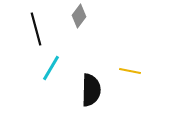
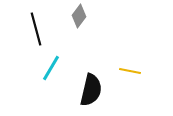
black semicircle: rotated 12 degrees clockwise
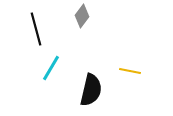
gray diamond: moved 3 px right
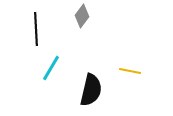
black line: rotated 12 degrees clockwise
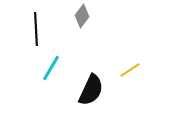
yellow line: moved 1 px up; rotated 45 degrees counterclockwise
black semicircle: rotated 12 degrees clockwise
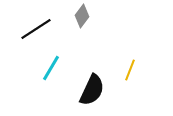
black line: rotated 60 degrees clockwise
yellow line: rotated 35 degrees counterclockwise
black semicircle: moved 1 px right
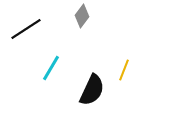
black line: moved 10 px left
yellow line: moved 6 px left
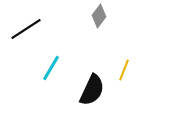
gray diamond: moved 17 px right
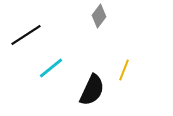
black line: moved 6 px down
cyan line: rotated 20 degrees clockwise
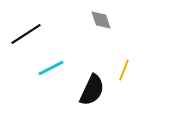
gray diamond: moved 2 px right, 4 px down; rotated 55 degrees counterclockwise
black line: moved 1 px up
cyan line: rotated 12 degrees clockwise
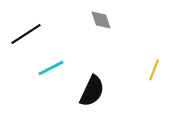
yellow line: moved 30 px right
black semicircle: moved 1 px down
